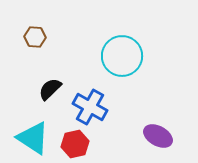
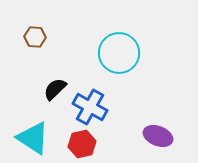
cyan circle: moved 3 px left, 3 px up
black semicircle: moved 5 px right
purple ellipse: rotated 8 degrees counterclockwise
red hexagon: moved 7 px right
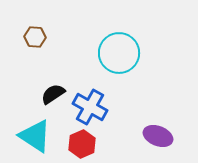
black semicircle: moved 2 px left, 5 px down; rotated 10 degrees clockwise
cyan triangle: moved 2 px right, 2 px up
red hexagon: rotated 12 degrees counterclockwise
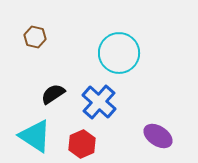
brown hexagon: rotated 10 degrees clockwise
blue cross: moved 9 px right, 5 px up; rotated 12 degrees clockwise
purple ellipse: rotated 12 degrees clockwise
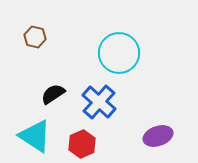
purple ellipse: rotated 52 degrees counterclockwise
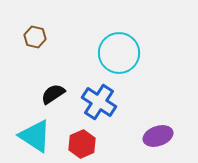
blue cross: rotated 8 degrees counterclockwise
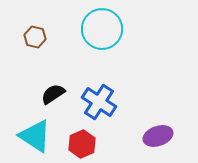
cyan circle: moved 17 px left, 24 px up
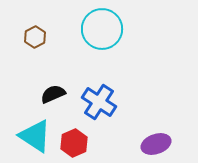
brown hexagon: rotated 20 degrees clockwise
black semicircle: rotated 10 degrees clockwise
purple ellipse: moved 2 px left, 8 px down
red hexagon: moved 8 px left, 1 px up
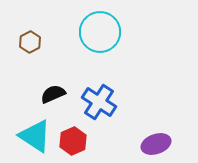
cyan circle: moved 2 px left, 3 px down
brown hexagon: moved 5 px left, 5 px down
red hexagon: moved 1 px left, 2 px up
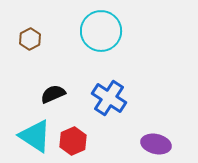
cyan circle: moved 1 px right, 1 px up
brown hexagon: moved 3 px up
blue cross: moved 10 px right, 4 px up
purple ellipse: rotated 32 degrees clockwise
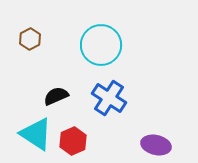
cyan circle: moved 14 px down
black semicircle: moved 3 px right, 2 px down
cyan triangle: moved 1 px right, 2 px up
purple ellipse: moved 1 px down
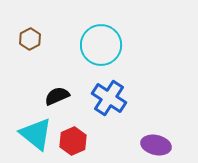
black semicircle: moved 1 px right
cyan triangle: rotated 6 degrees clockwise
